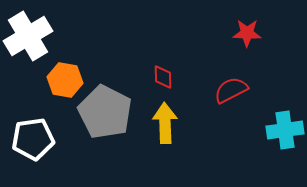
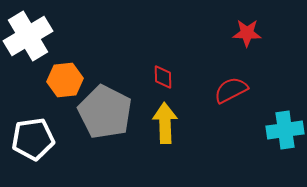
orange hexagon: rotated 16 degrees counterclockwise
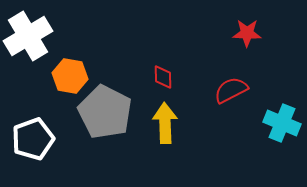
orange hexagon: moved 5 px right, 4 px up; rotated 16 degrees clockwise
cyan cross: moved 3 px left, 7 px up; rotated 30 degrees clockwise
white pentagon: rotated 12 degrees counterclockwise
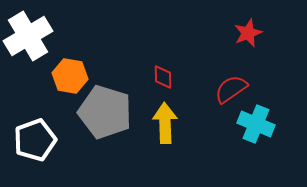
red star: moved 1 px right; rotated 24 degrees counterclockwise
red semicircle: moved 1 px up; rotated 8 degrees counterclockwise
gray pentagon: rotated 10 degrees counterclockwise
cyan cross: moved 26 px left, 1 px down
white pentagon: moved 2 px right, 1 px down
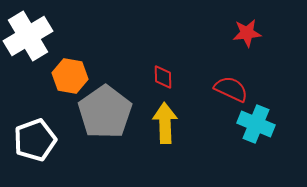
red star: moved 1 px left; rotated 16 degrees clockwise
red semicircle: rotated 60 degrees clockwise
gray pentagon: rotated 20 degrees clockwise
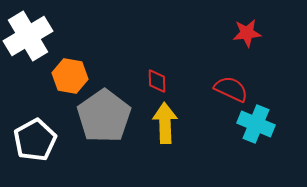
red diamond: moved 6 px left, 4 px down
gray pentagon: moved 1 px left, 4 px down
white pentagon: rotated 9 degrees counterclockwise
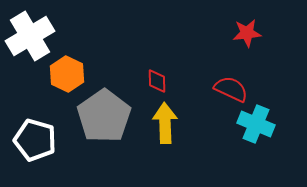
white cross: moved 2 px right
orange hexagon: moved 3 px left, 2 px up; rotated 16 degrees clockwise
white pentagon: rotated 27 degrees counterclockwise
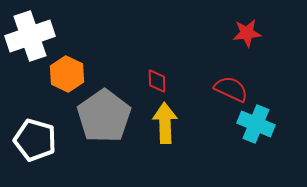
white cross: rotated 12 degrees clockwise
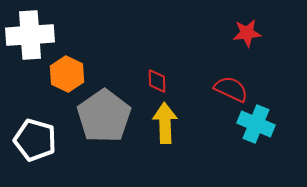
white cross: moved 1 px up; rotated 15 degrees clockwise
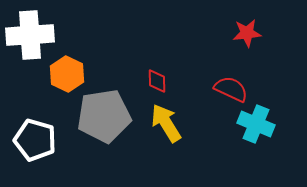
gray pentagon: rotated 26 degrees clockwise
yellow arrow: moved 1 px right; rotated 30 degrees counterclockwise
